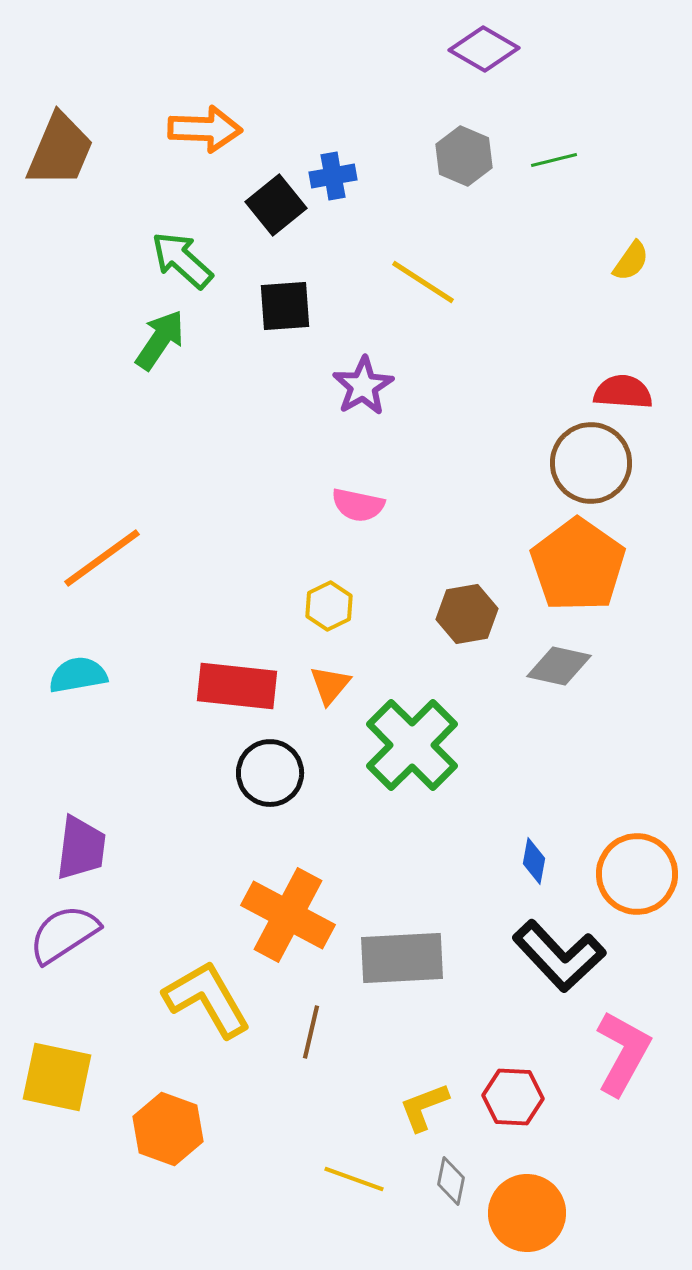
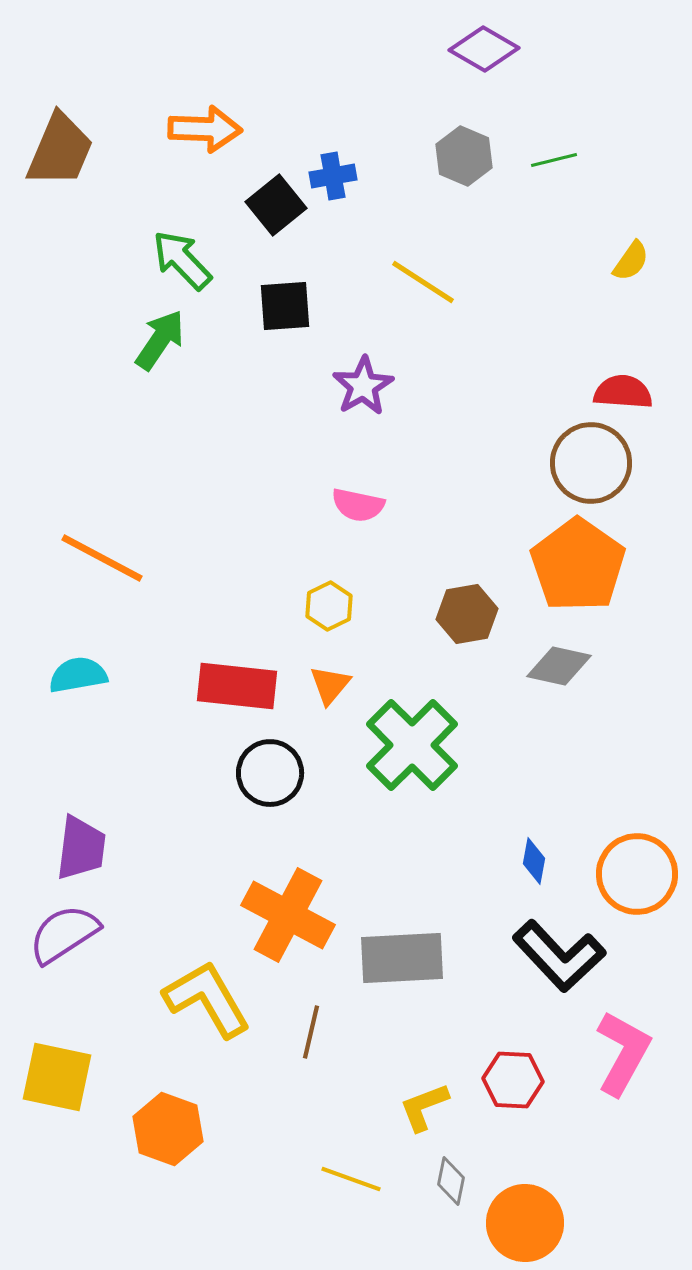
green arrow at (182, 260): rotated 4 degrees clockwise
orange line at (102, 558): rotated 64 degrees clockwise
red hexagon at (513, 1097): moved 17 px up
yellow line at (354, 1179): moved 3 px left
orange circle at (527, 1213): moved 2 px left, 10 px down
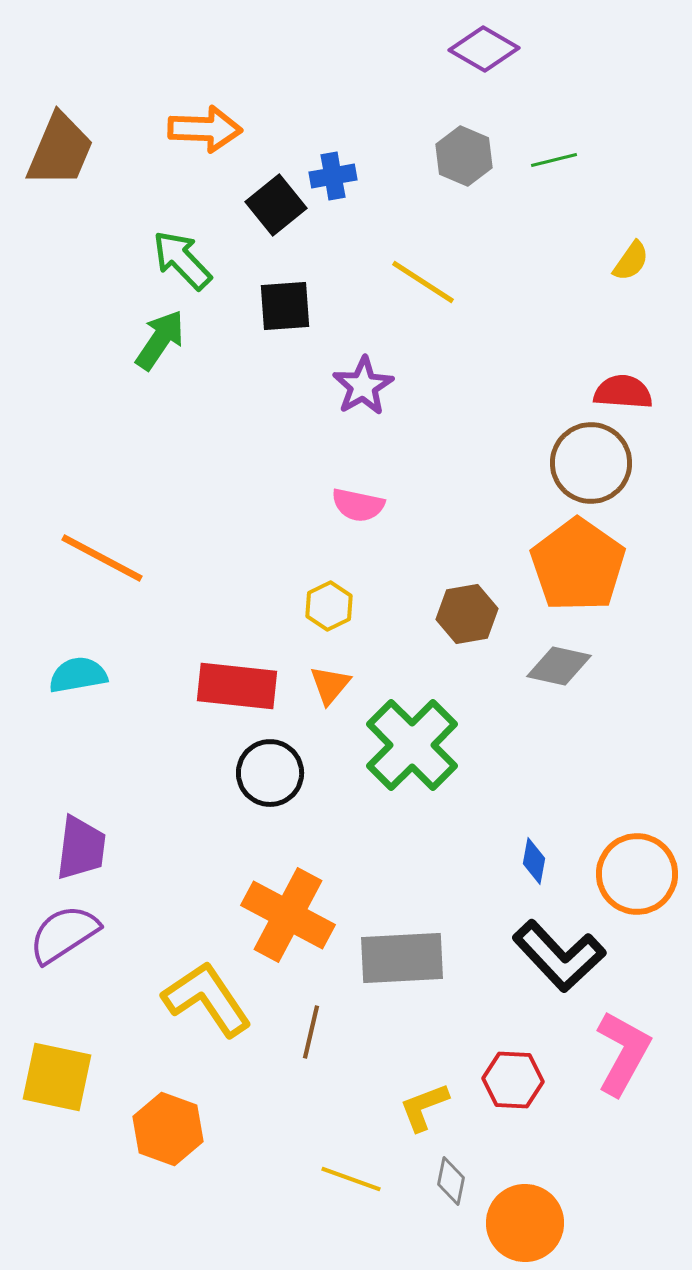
yellow L-shape at (207, 999): rotated 4 degrees counterclockwise
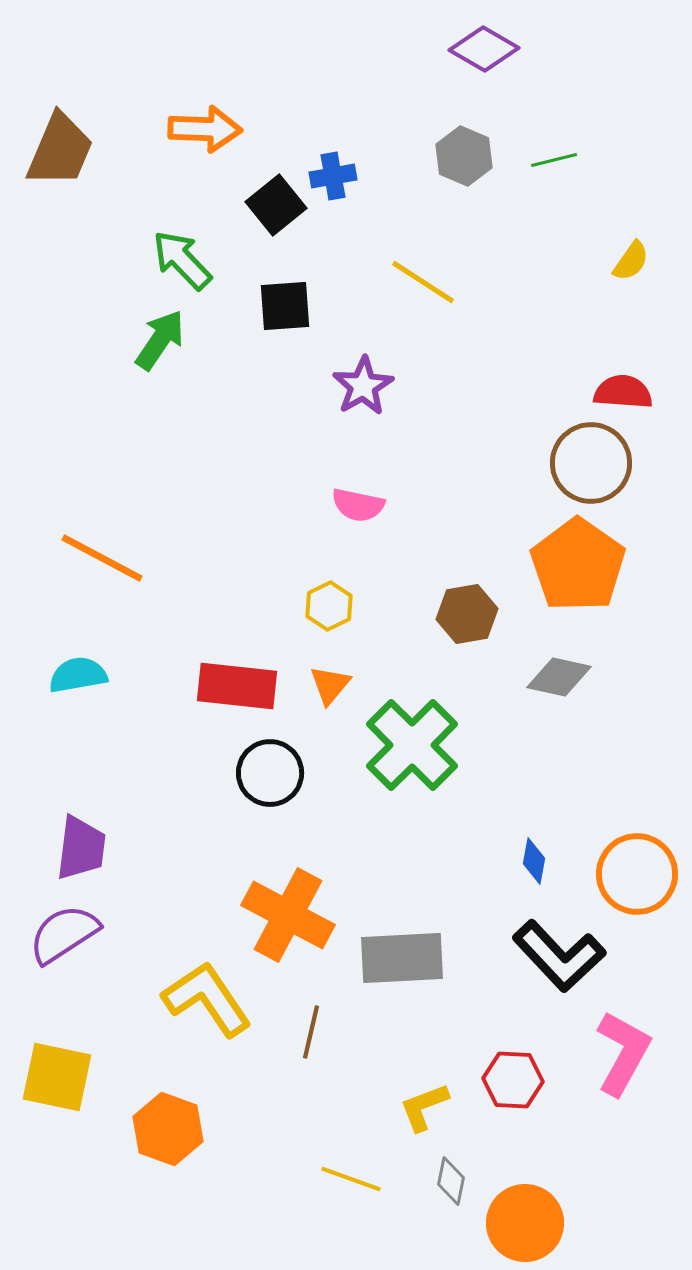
gray diamond at (559, 666): moved 11 px down
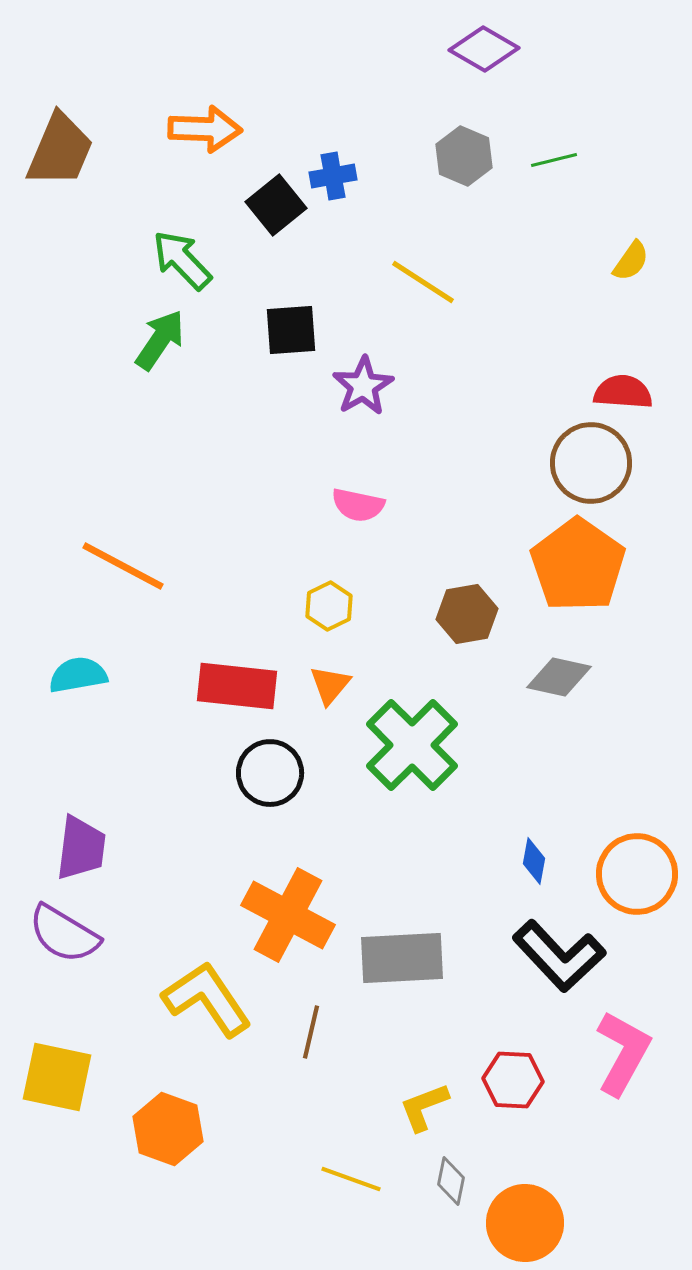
black square at (285, 306): moved 6 px right, 24 px down
orange line at (102, 558): moved 21 px right, 8 px down
purple semicircle at (64, 934): rotated 116 degrees counterclockwise
